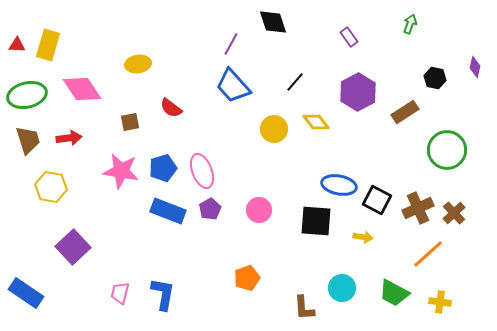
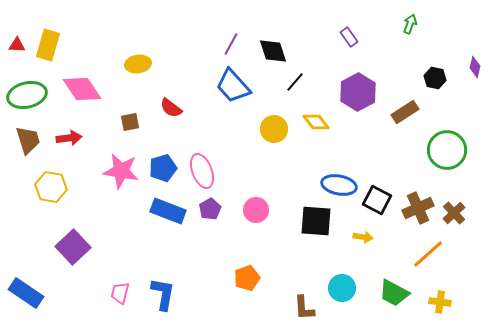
black diamond at (273, 22): moved 29 px down
pink circle at (259, 210): moved 3 px left
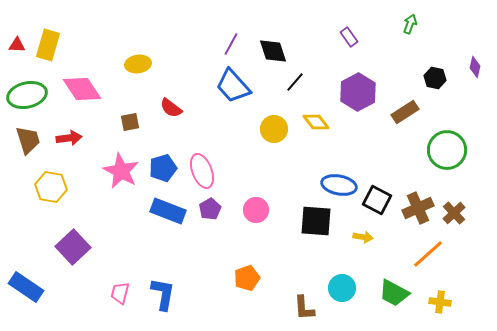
pink star at (121, 171): rotated 18 degrees clockwise
blue rectangle at (26, 293): moved 6 px up
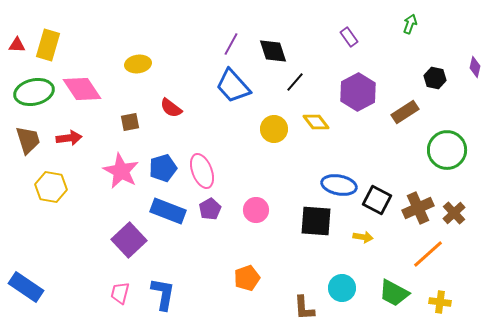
green ellipse at (27, 95): moved 7 px right, 3 px up
purple square at (73, 247): moved 56 px right, 7 px up
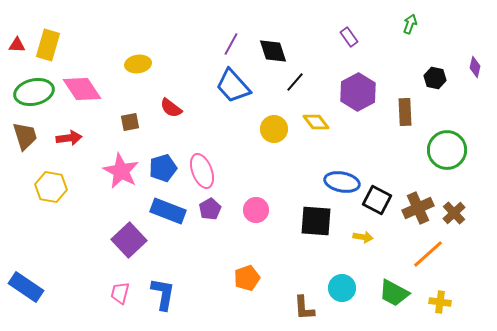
brown rectangle at (405, 112): rotated 60 degrees counterclockwise
brown trapezoid at (28, 140): moved 3 px left, 4 px up
blue ellipse at (339, 185): moved 3 px right, 3 px up
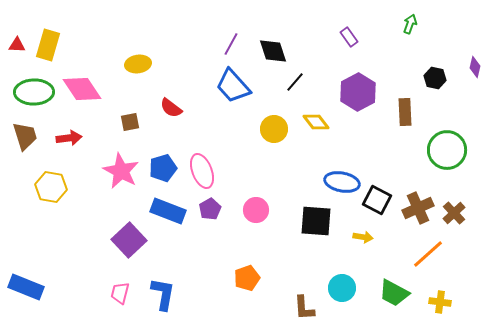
green ellipse at (34, 92): rotated 12 degrees clockwise
blue rectangle at (26, 287): rotated 12 degrees counterclockwise
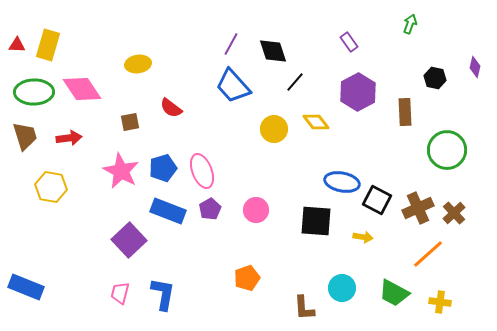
purple rectangle at (349, 37): moved 5 px down
